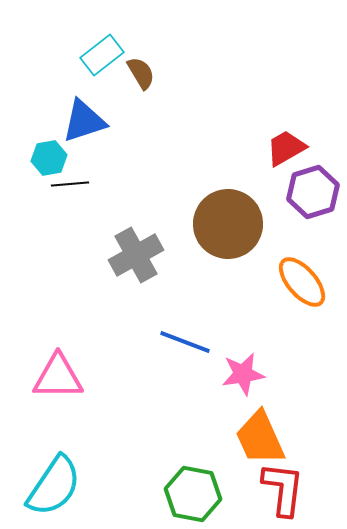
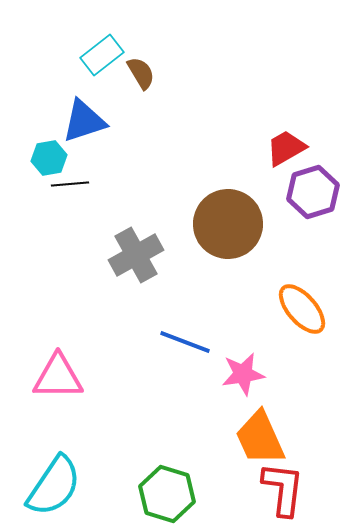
orange ellipse: moved 27 px down
green hexagon: moved 26 px left; rotated 6 degrees clockwise
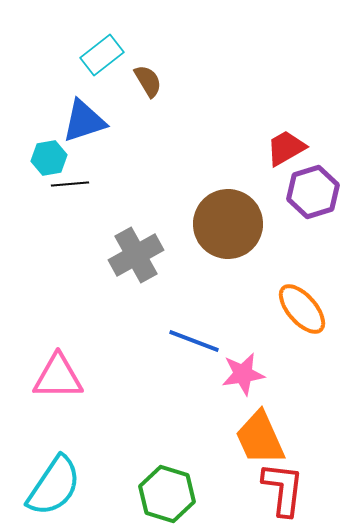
brown semicircle: moved 7 px right, 8 px down
blue line: moved 9 px right, 1 px up
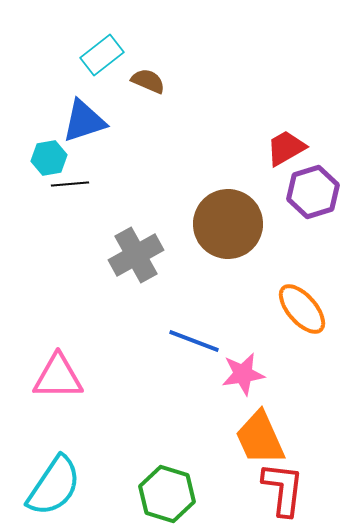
brown semicircle: rotated 36 degrees counterclockwise
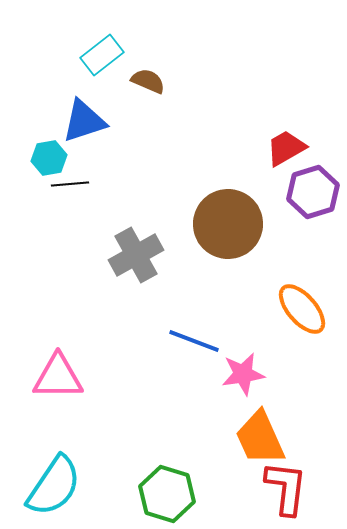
red L-shape: moved 3 px right, 1 px up
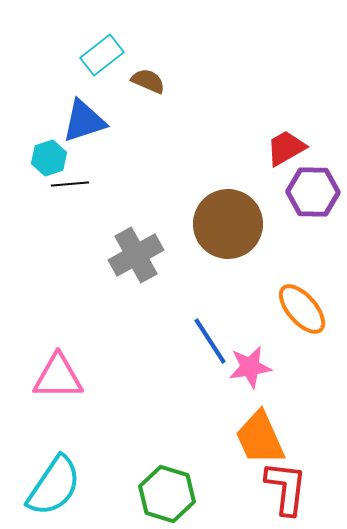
cyan hexagon: rotated 8 degrees counterclockwise
purple hexagon: rotated 18 degrees clockwise
blue line: moved 16 px right; rotated 36 degrees clockwise
pink star: moved 7 px right, 7 px up
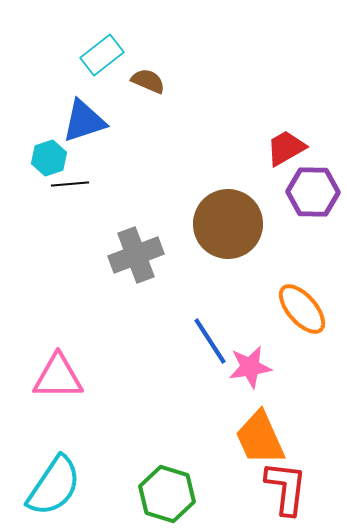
gray cross: rotated 8 degrees clockwise
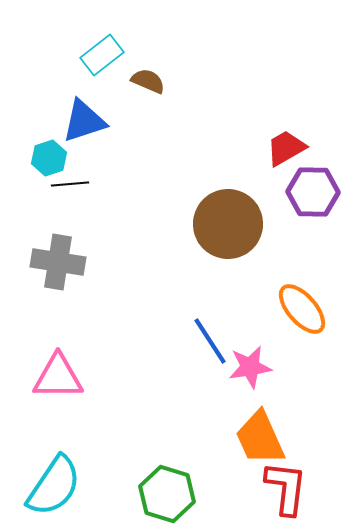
gray cross: moved 78 px left, 7 px down; rotated 30 degrees clockwise
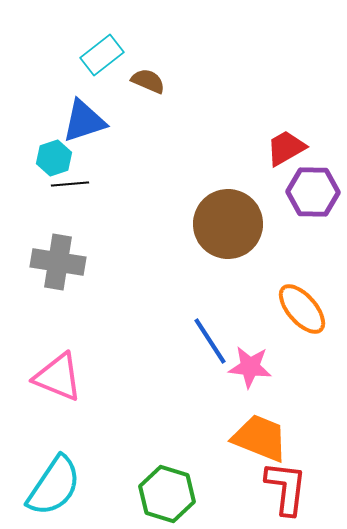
cyan hexagon: moved 5 px right
pink star: rotated 15 degrees clockwise
pink triangle: rotated 22 degrees clockwise
orange trapezoid: rotated 136 degrees clockwise
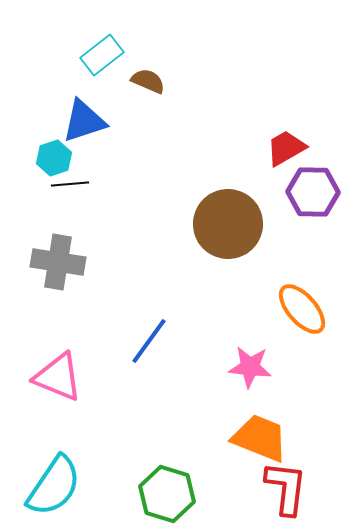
blue line: moved 61 px left; rotated 69 degrees clockwise
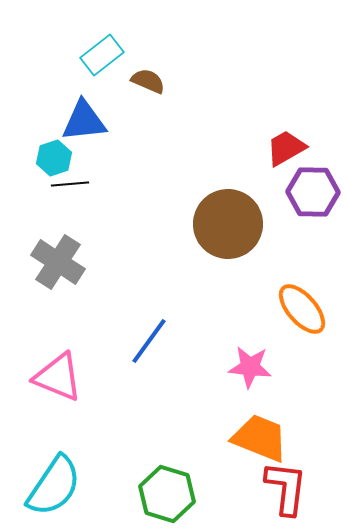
blue triangle: rotated 12 degrees clockwise
gray cross: rotated 24 degrees clockwise
